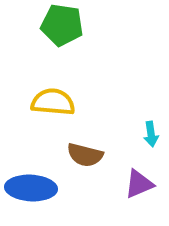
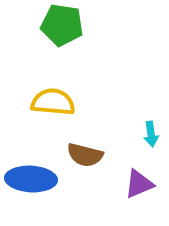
blue ellipse: moved 9 px up
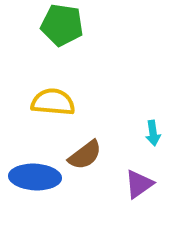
cyan arrow: moved 2 px right, 1 px up
brown semicircle: rotated 51 degrees counterclockwise
blue ellipse: moved 4 px right, 2 px up
purple triangle: rotated 12 degrees counterclockwise
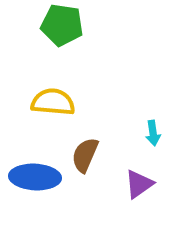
brown semicircle: rotated 150 degrees clockwise
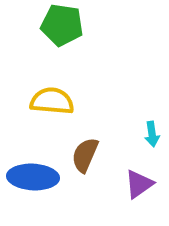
yellow semicircle: moved 1 px left, 1 px up
cyan arrow: moved 1 px left, 1 px down
blue ellipse: moved 2 px left
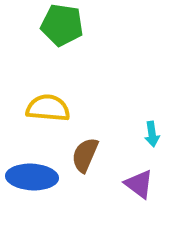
yellow semicircle: moved 4 px left, 7 px down
blue ellipse: moved 1 px left
purple triangle: rotated 48 degrees counterclockwise
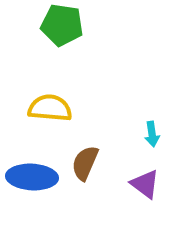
yellow semicircle: moved 2 px right
brown semicircle: moved 8 px down
purple triangle: moved 6 px right
